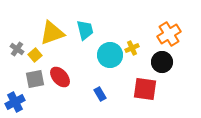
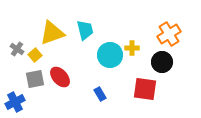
yellow cross: rotated 24 degrees clockwise
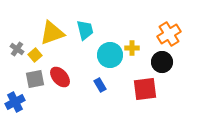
red square: rotated 15 degrees counterclockwise
blue rectangle: moved 9 px up
